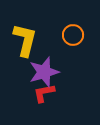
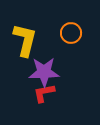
orange circle: moved 2 px left, 2 px up
purple star: rotated 16 degrees clockwise
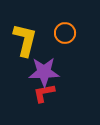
orange circle: moved 6 px left
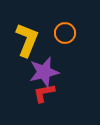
yellow L-shape: moved 2 px right; rotated 8 degrees clockwise
purple star: rotated 12 degrees counterclockwise
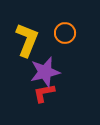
purple star: moved 1 px right
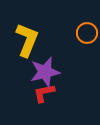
orange circle: moved 22 px right
